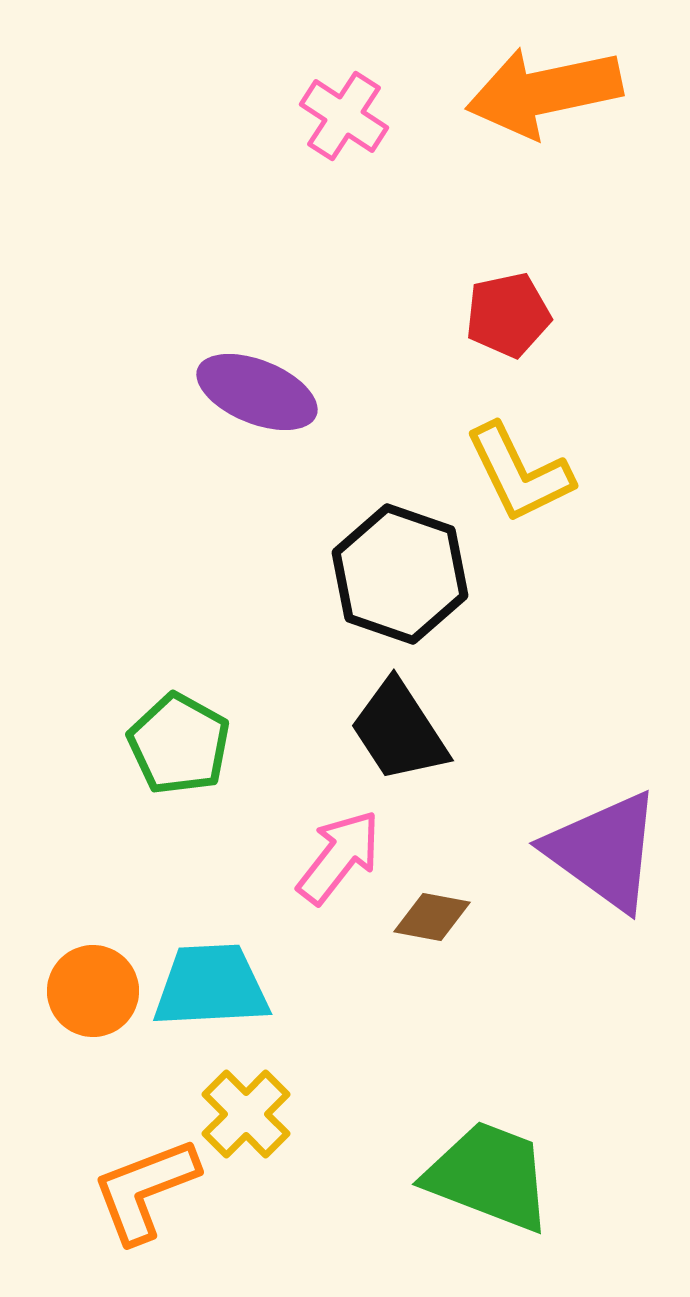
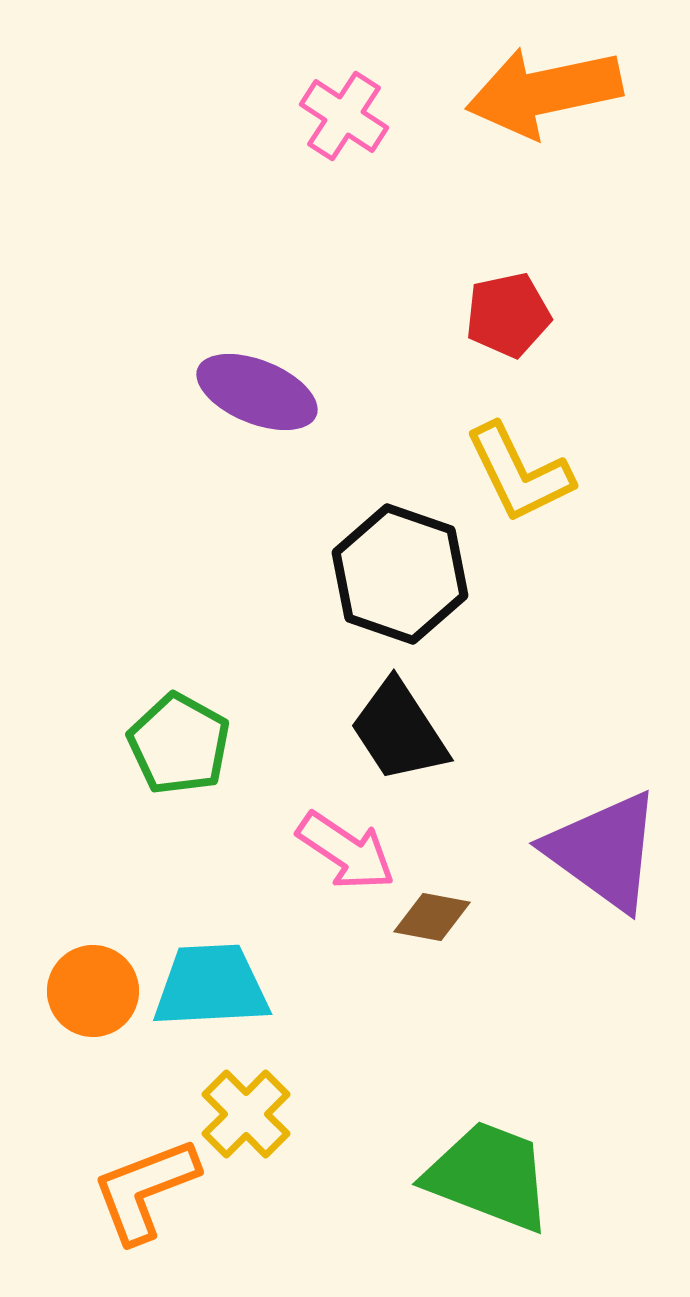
pink arrow: moved 7 px right, 6 px up; rotated 86 degrees clockwise
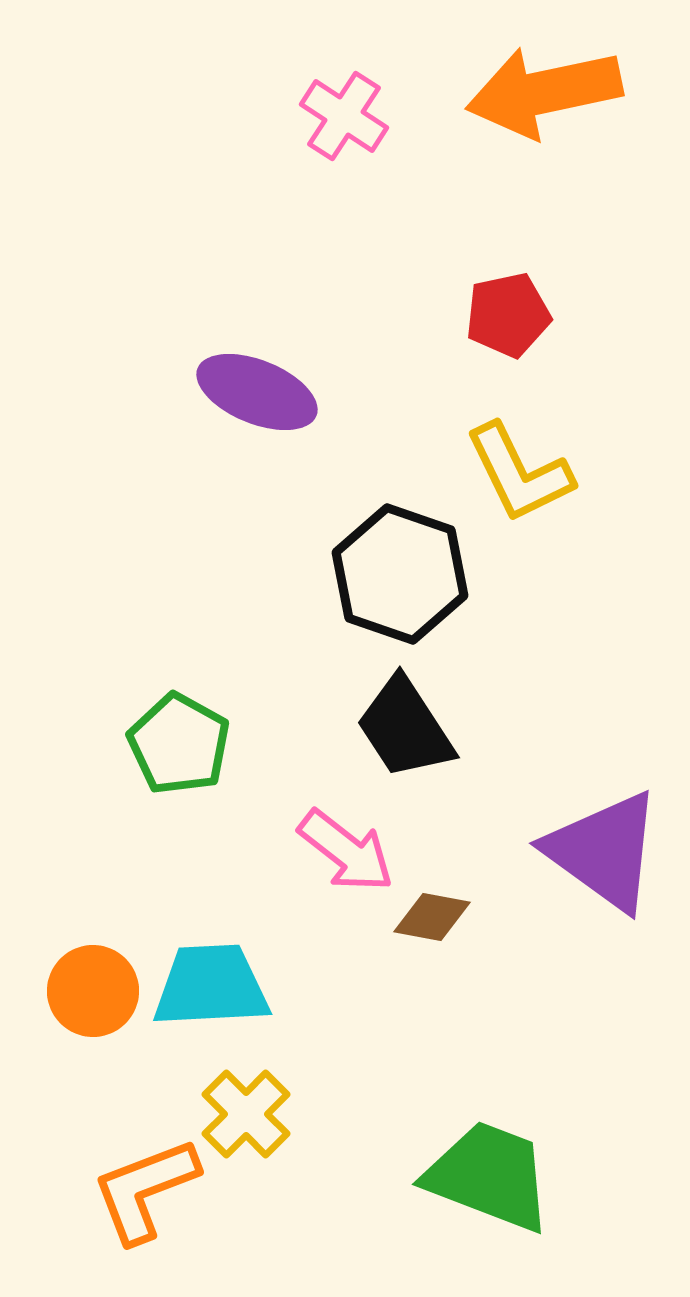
black trapezoid: moved 6 px right, 3 px up
pink arrow: rotated 4 degrees clockwise
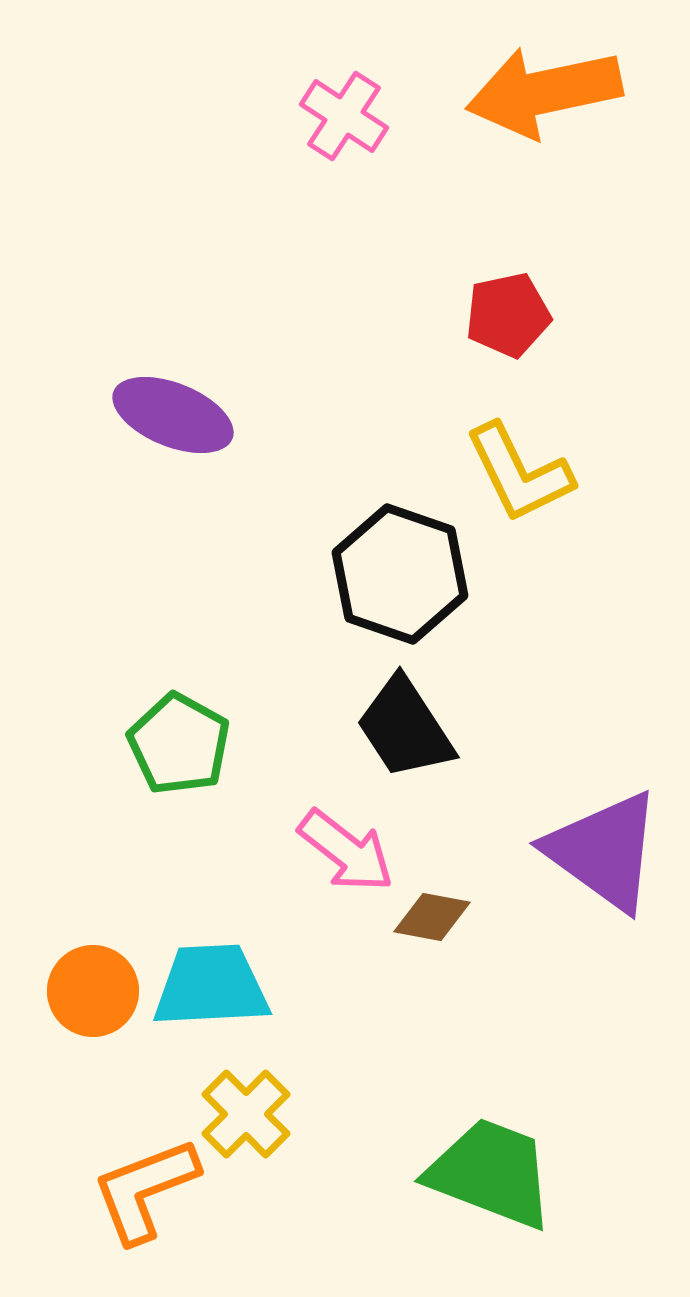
purple ellipse: moved 84 px left, 23 px down
green trapezoid: moved 2 px right, 3 px up
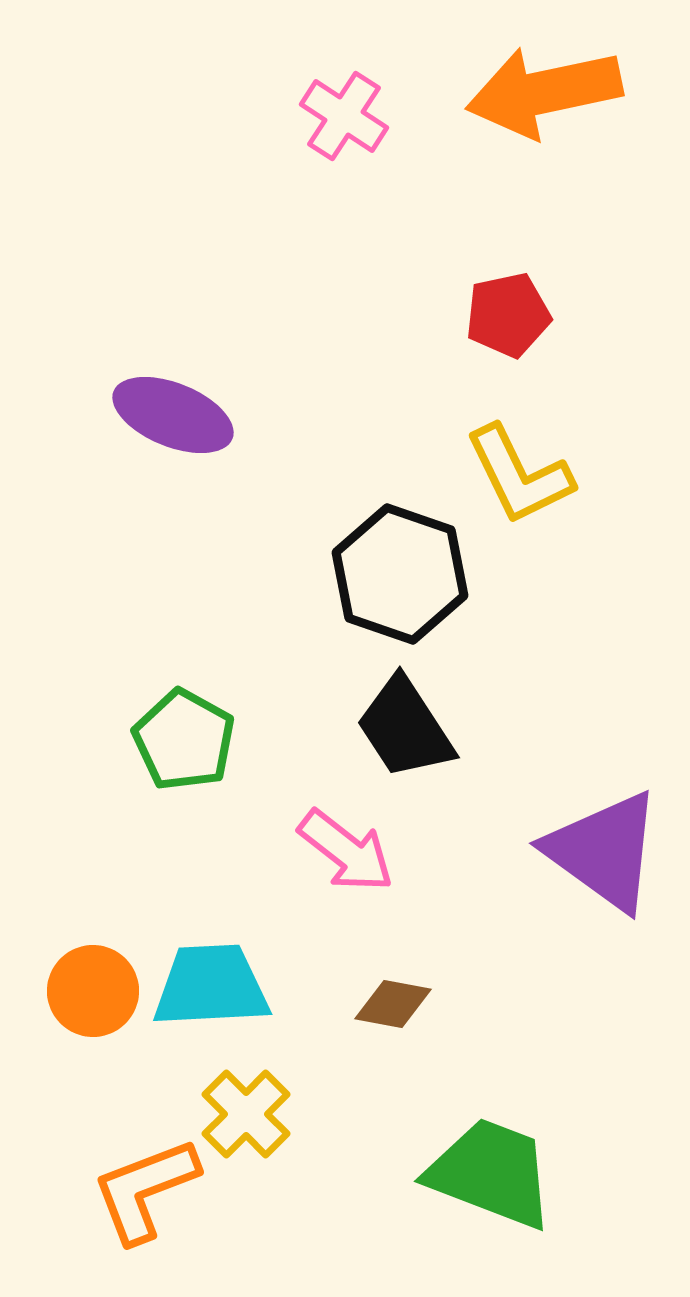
yellow L-shape: moved 2 px down
green pentagon: moved 5 px right, 4 px up
brown diamond: moved 39 px left, 87 px down
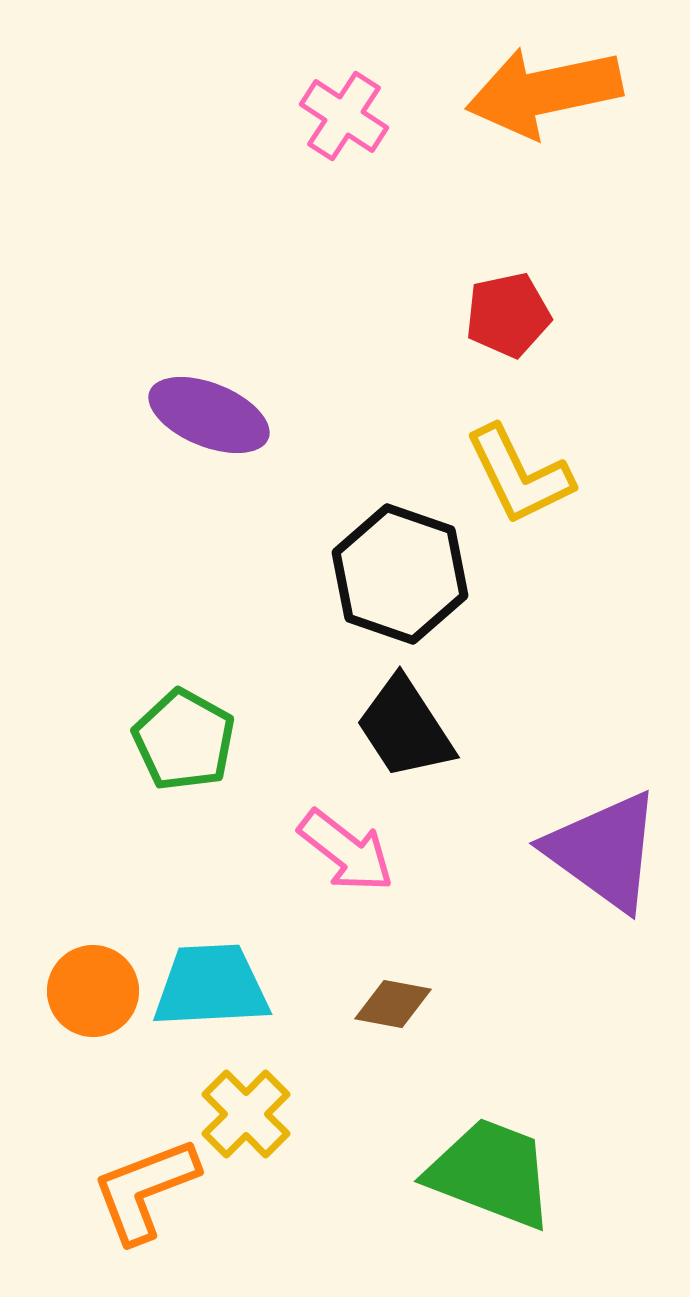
purple ellipse: moved 36 px right
